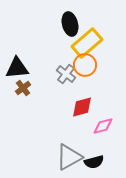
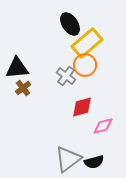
black ellipse: rotated 20 degrees counterclockwise
gray cross: moved 2 px down
gray triangle: moved 1 px left, 2 px down; rotated 8 degrees counterclockwise
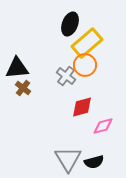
black ellipse: rotated 55 degrees clockwise
brown cross: rotated 14 degrees counterclockwise
gray triangle: rotated 24 degrees counterclockwise
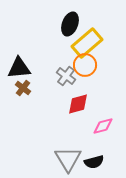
black triangle: moved 2 px right
red diamond: moved 4 px left, 3 px up
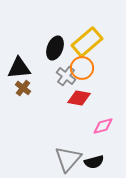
black ellipse: moved 15 px left, 24 px down
yellow rectangle: moved 1 px up
orange circle: moved 3 px left, 3 px down
red diamond: moved 1 px right, 6 px up; rotated 25 degrees clockwise
gray triangle: rotated 12 degrees clockwise
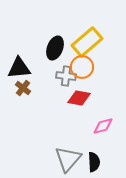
orange circle: moved 1 px up
gray cross: rotated 30 degrees counterclockwise
black semicircle: rotated 78 degrees counterclockwise
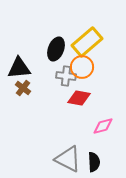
black ellipse: moved 1 px right, 1 px down
gray triangle: rotated 44 degrees counterclockwise
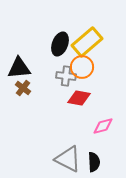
black ellipse: moved 4 px right, 5 px up
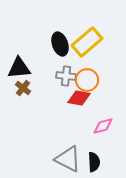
black ellipse: rotated 40 degrees counterclockwise
orange circle: moved 5 px right, 13 px down
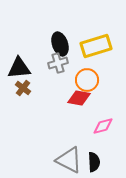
yellow rectangle: moved 9 px right, 4 px down; rotated 24 degrees clockwise
gray cross: moved 8 px left, 13 px up; rotated 24 degrees counterclockwise
gray triangle: moved 1 px right, 1 px down
